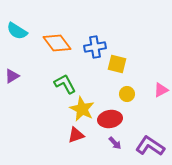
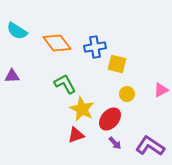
purple triangle: rotated 28 degrees clockwise
red ellipse: rotated 40 degrees counterclockwise
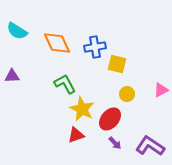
orange diamond: rotated 12 degrees clockwise
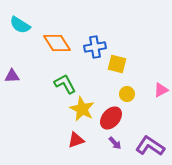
cyan semicircle: moved 3 px right, 6 px up
orange diamond: rotated 8 degrees counterclockwise
red ellipse: moved 1 px right, 1 px up
red triangle: moved 5 px down
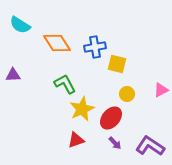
purple triangle: moved 1 px right, 1 px up
yellow star: rotated 20 degrees clockwise
